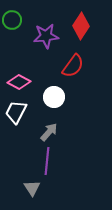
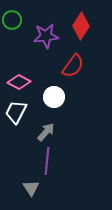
gray arrow: moved 3 px left
gray triangle: moved 1 px left
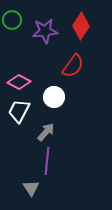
purple star: moved 1 px left, 5 px up
white trapezoid: moved 3 px right, 1 px up
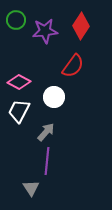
green circle: moved 4 px right
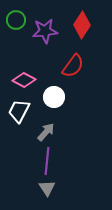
red diamond: moved 1 px right, 1 px up
pink diamond: moved 5 px right, 2 px up
gray triangle: moved 16 px right
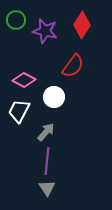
purple star: rotated 20 degrees clockwise
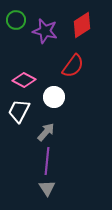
red diamond: rotated 24 degrees clockwise
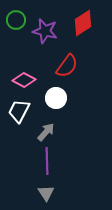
red diamond: moved 1 px right, 2 px up
red semicircle: moved 6 px left
white circle: moved 2 px right, 1 px down
purple line: rotated 8 degrees counterclockwise
gray triangle: moved 1 px left, 5 px down
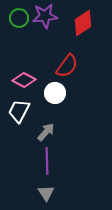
green circle: moved 3 px right, 2 px up
purple star: moved 15 px up; rotated 20 degrees counterclockwise
white circle: moved 1 px left, 5 px up
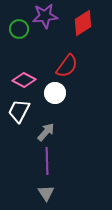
green circle: moved 11 px down
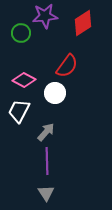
green circle: moved 2 px right, 4 px down
